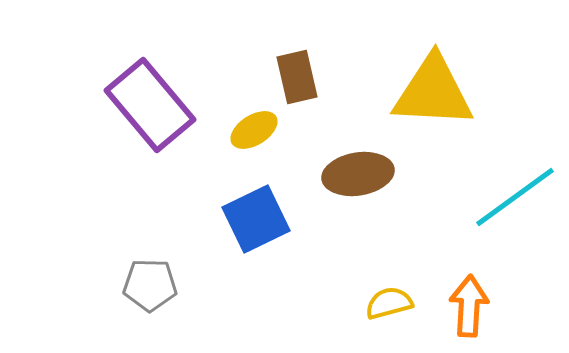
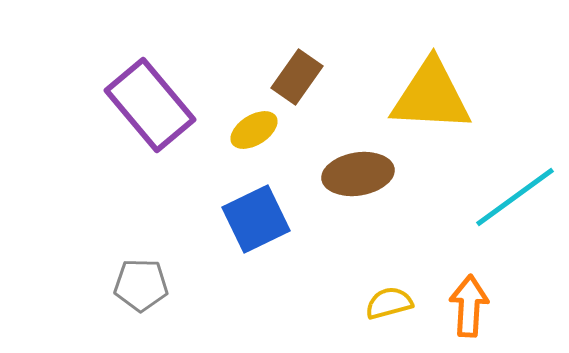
brown rectangle: rotated 48 degrees clockwise
yellow triangle: moved 2 px left, 4 px down
gray pentagon: moved 9 px left
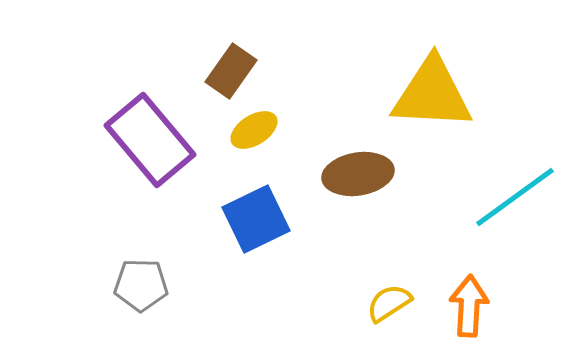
brown rectangle: moved 66 px left, 6 px up
yellow triangle: moved 1 px right, 2 px up
purple rectangle: moved 35 px down
yellow semicircle: rotated 18 degrees counterclockwise
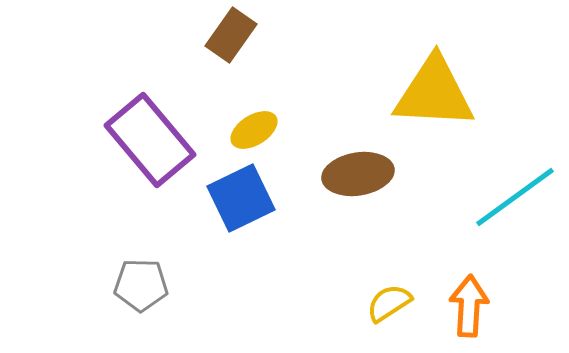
brown rectangle: moved 36 px up
yellow triangle: moved 2 px right, 1 px up
blue square: moved 15 px left, 21 px up
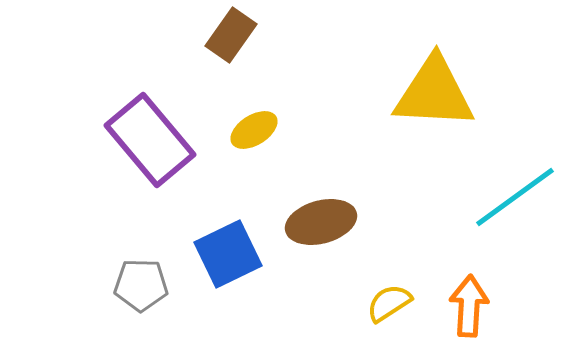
brown ellipse: moved 37 px left, 48 px down; rotated 6 degrees counterclockwise
blue square: moved 13 px left, 56 px down
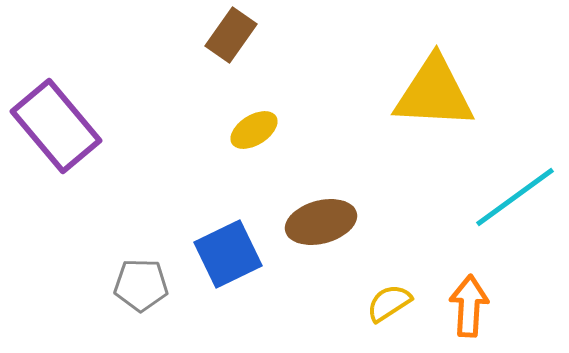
purple rectangle: moved 94 px left, 14 px up
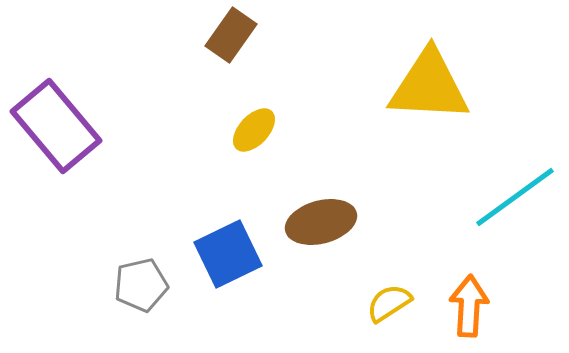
yellow triangle: moved 5 px left, 7 px up
yellow ellipse: rotated 15 degrees counterclockwise
gray pentagon: rotated 14 degrees counterclockwise
